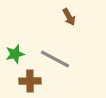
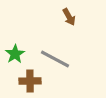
green star: rotated 18 degrees counterclockwise
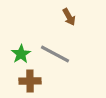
green star: moved 6 px right
gray line: moved 5 px up
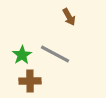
green star: moved 1 px right, 1 px down
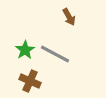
green star: moved 3 px right, 5 px up
brown cross: rotated 25 degrees clockwise
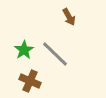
green star: moved 1 px left
gray line: rotated 16 degrees clockwise
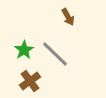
brown arrow: moved 1 px left
brown cross: rotated 30 degrees clockwise
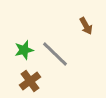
brown arrow: moved 18 px right, 9 px down
green star: rotated 18 degrees clockwise
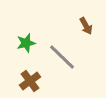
green star: moved 2 px right, 7 px up
gray line: moved 7 px right, 3 px down
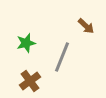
brown arrow: rotated 18 degrees counterclockwise
gray line: rotated 68 degrees clockwise
